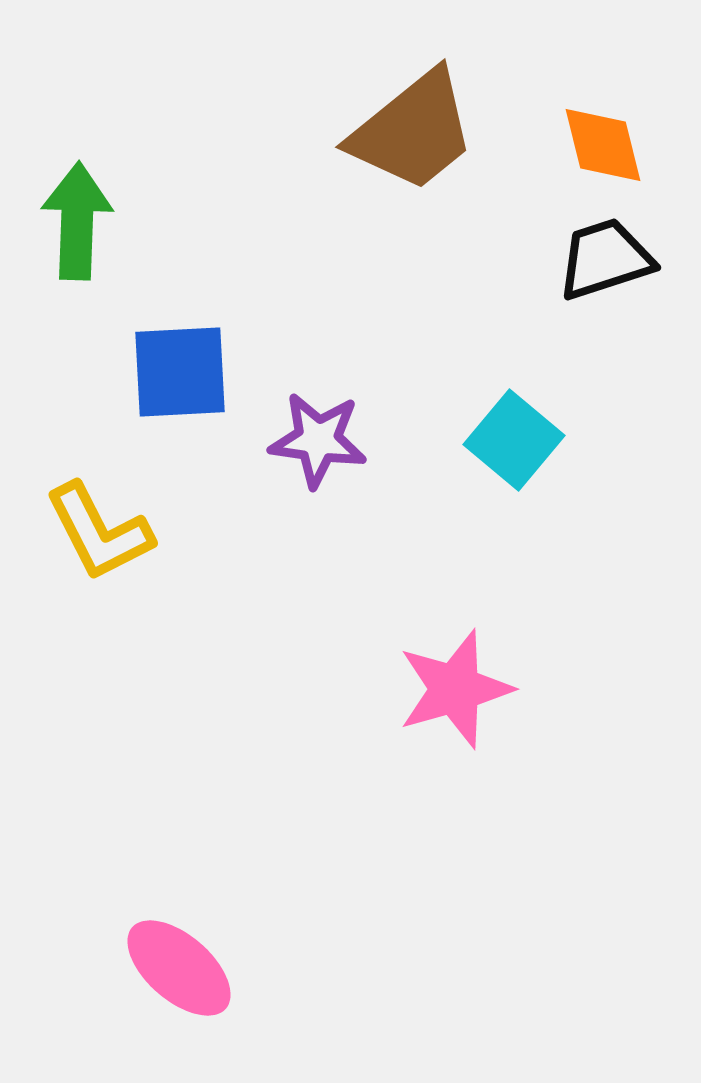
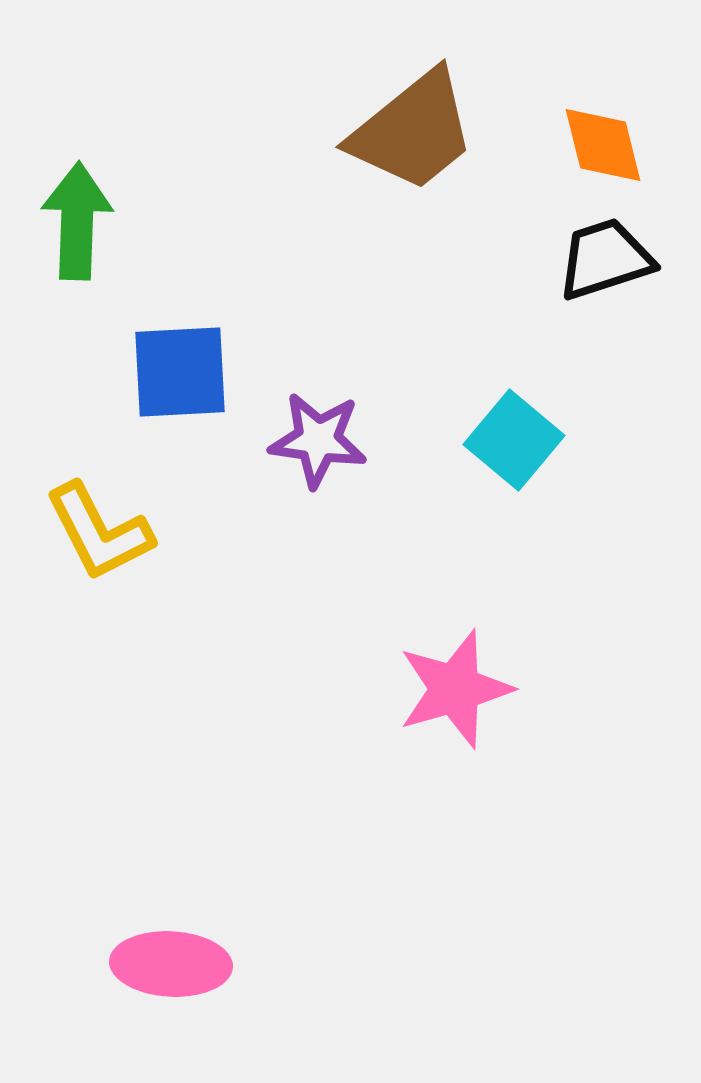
pink ellipse: moved 8 px left, 4 px up; rotated 38 degrees counterclockwise
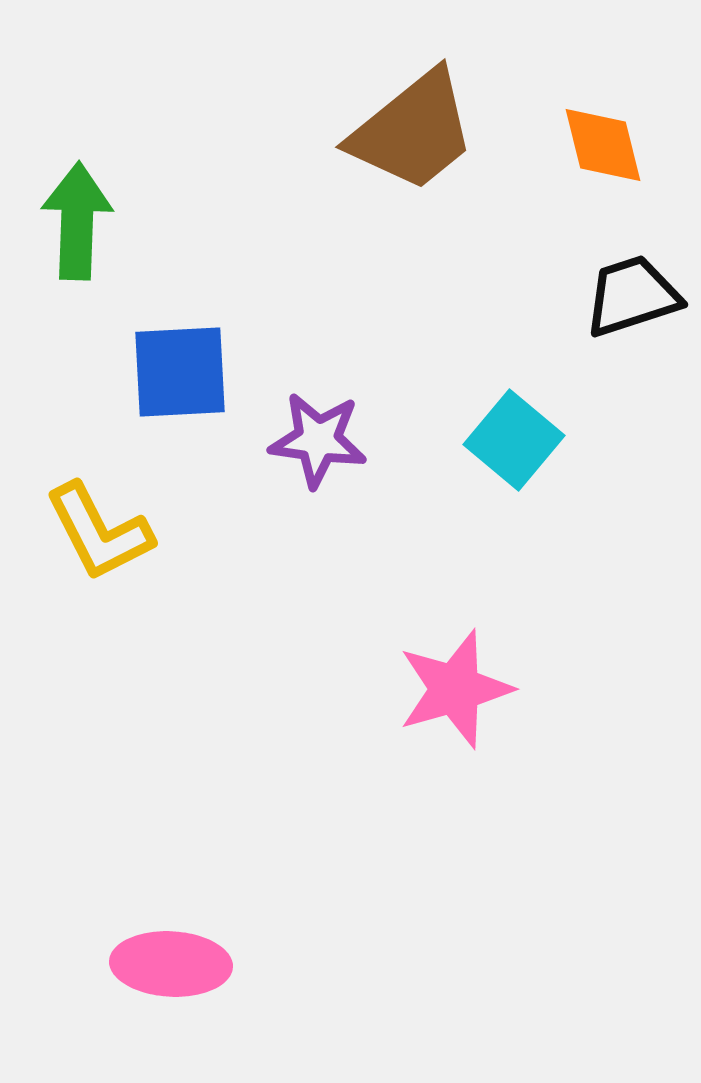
black trapezoid: moved 27 px right, 37 px down
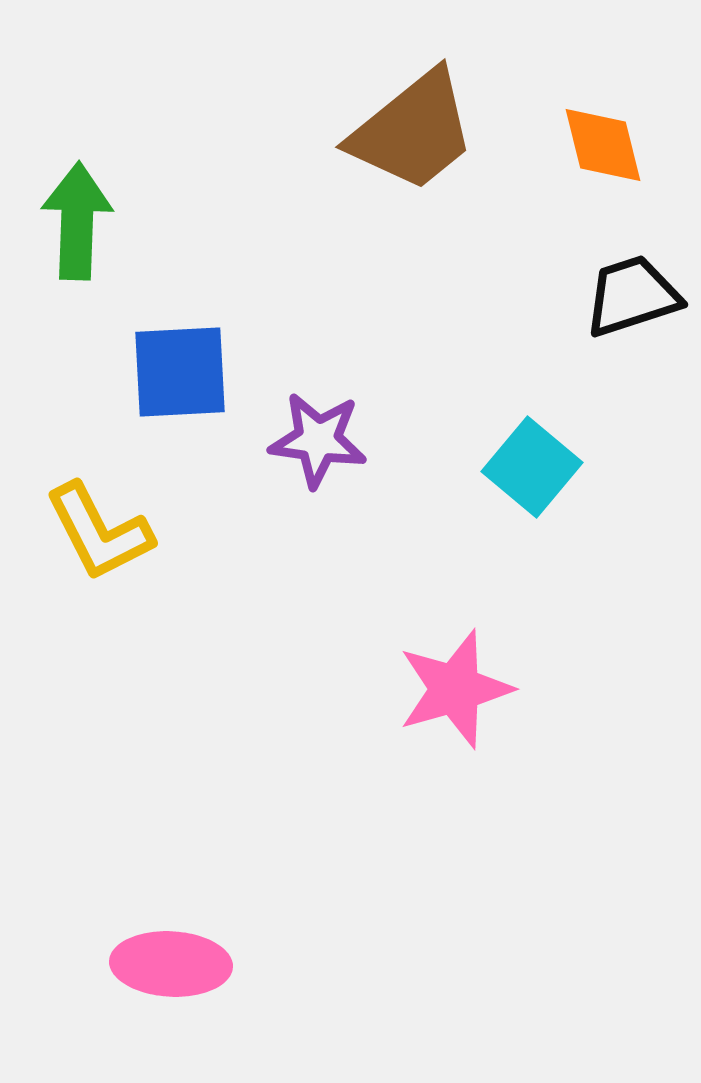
cyan square: moved 18 px right, 27 px down
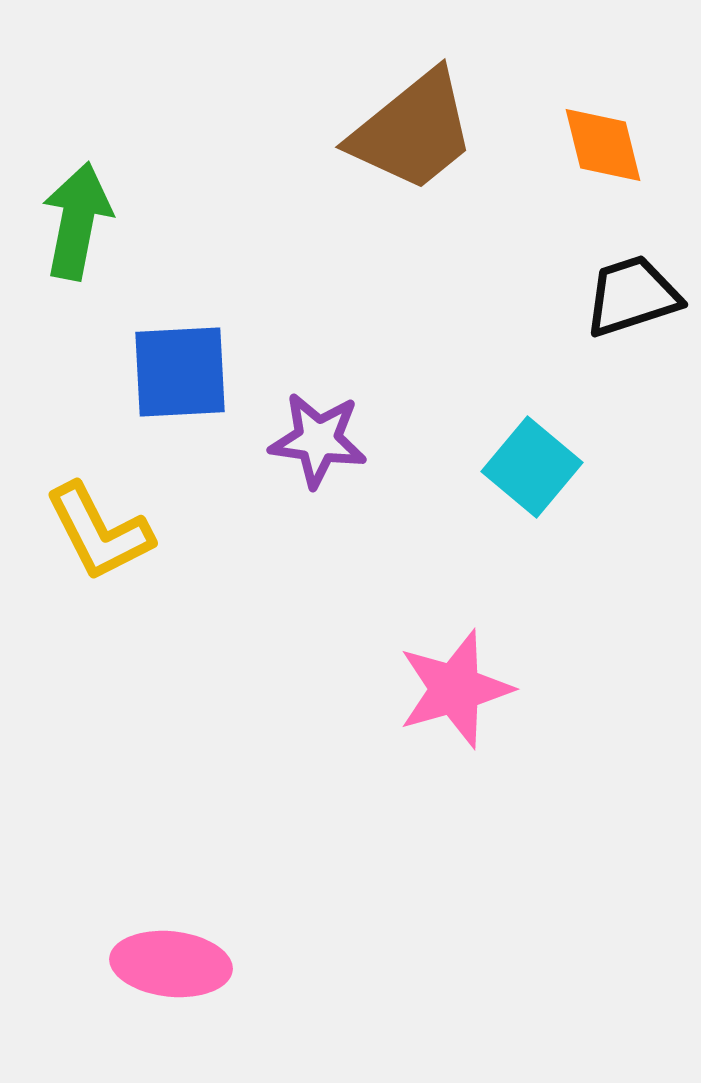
green arrow: rotated 9 degrees clockwise
pink ellipse: rotated 3 degrees clockwise
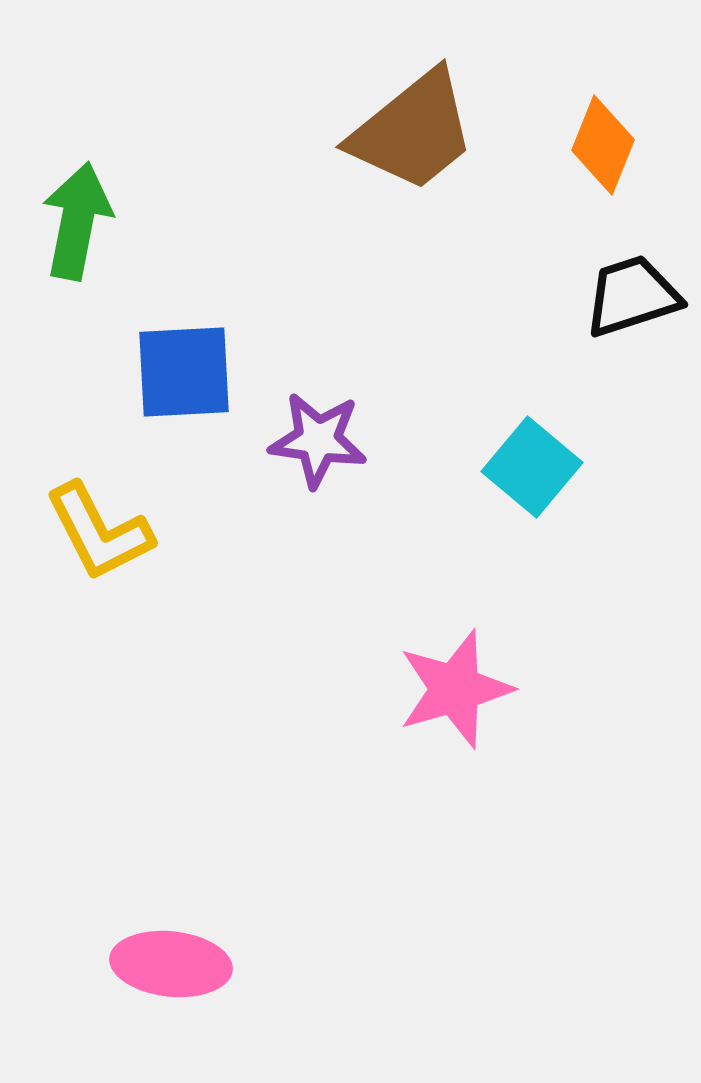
orange diamond: rotated 36 degrees clockwise
blue square: moved 4 px right
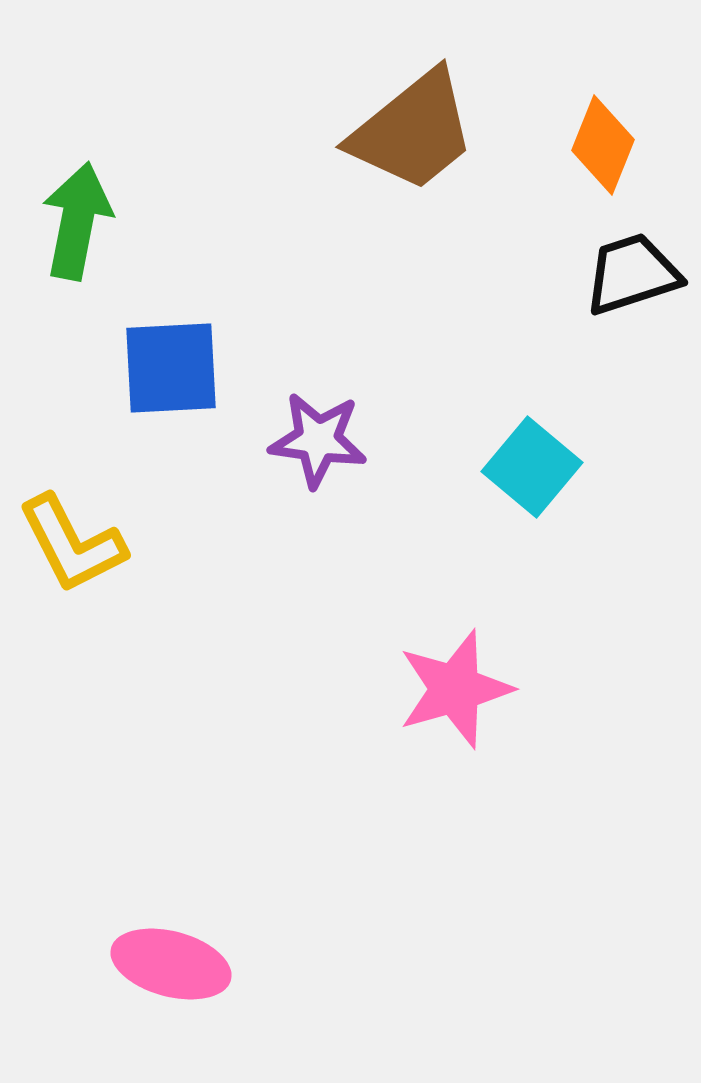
black trapezoid: moved 22 px up
blue square: moved 13 px left, 4 px up
yellow L-shape: moved 27 px left, 12 px down
pink ellipse: rotated 9 degrees clockwise
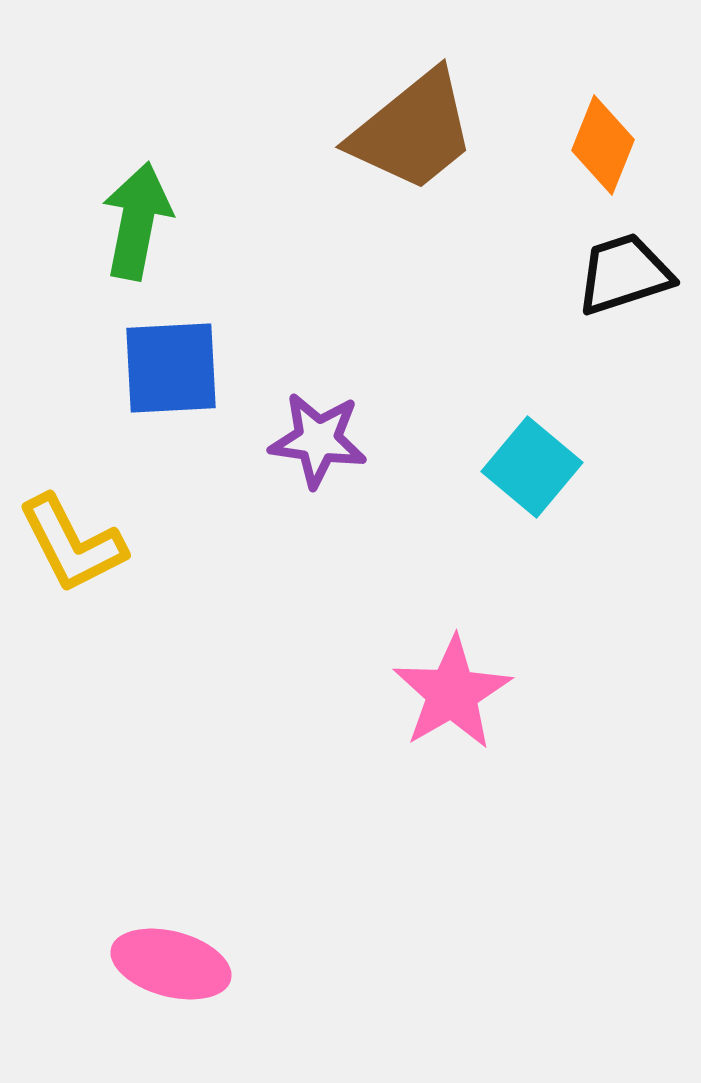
green arrow: moved 60 px right
black trapezoid: moved 8 px left
pink star: moved 3 px left, 4 px down; rotated 14 degrees counterclockwise
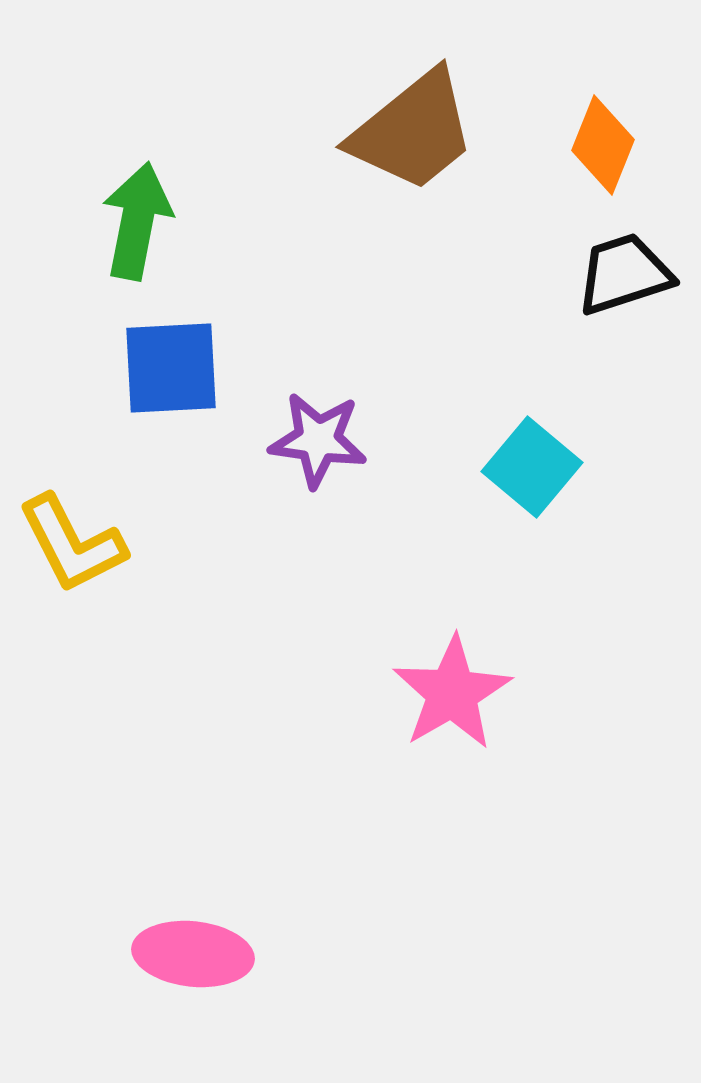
pink ellipse: moved 22 px right, 10 px up; rotated 9 degrees counterclockwise
